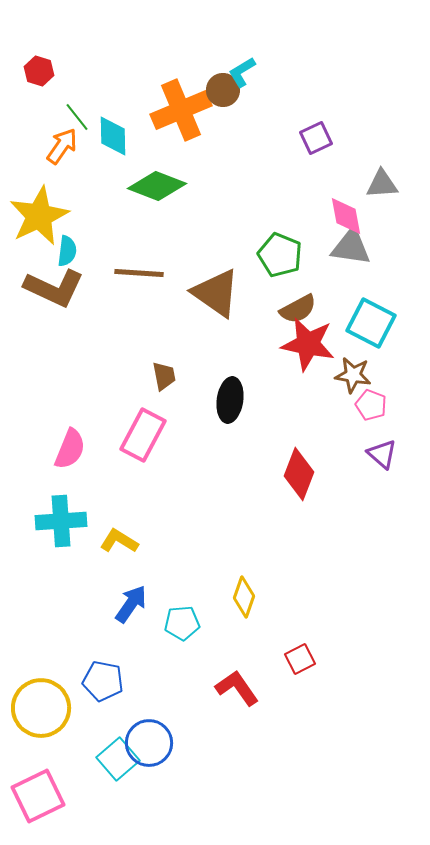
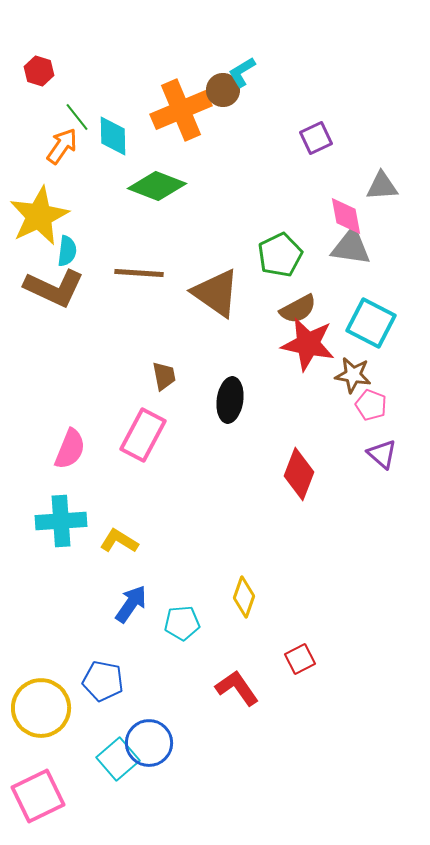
gray triangle at (382, 184): moved 2 px down
green pentagon at (280, 255): rotated 24 degrees clockwise
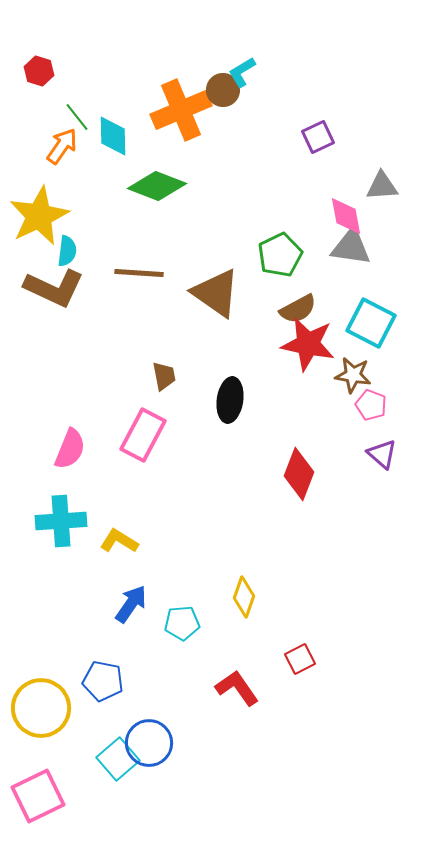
purple square at (316, 138): moved 2 px right, 1 px up
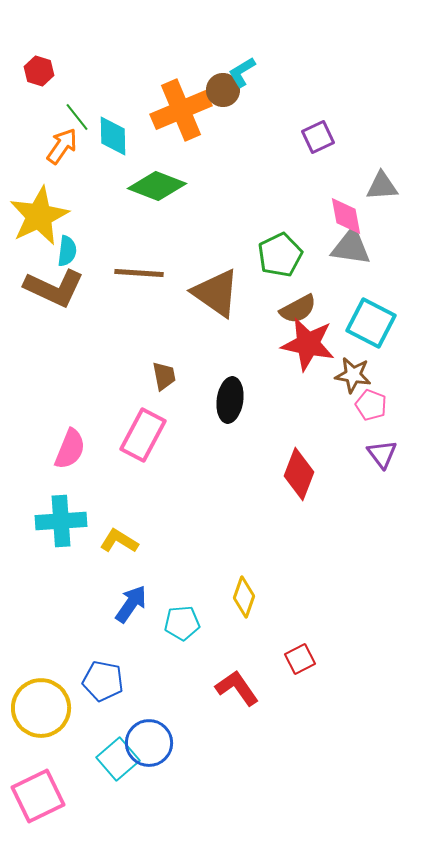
purple triangle at (382, 454): rotated 12 degrees clockwise
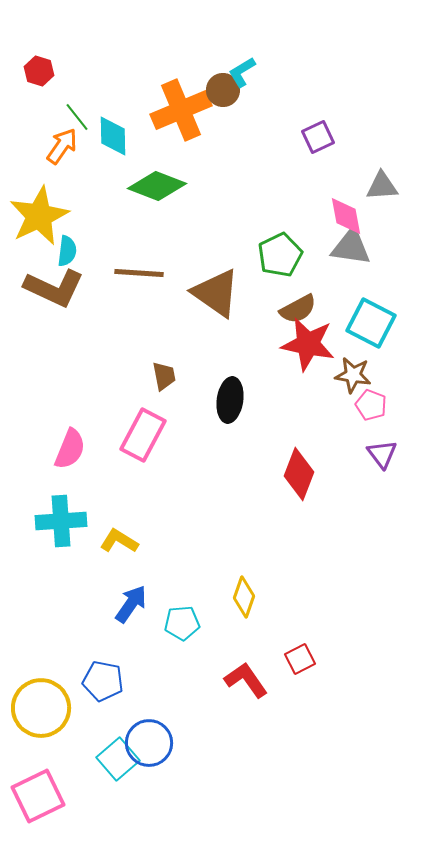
red L-shape at (237, 688): moved 9 px right, 8 px up
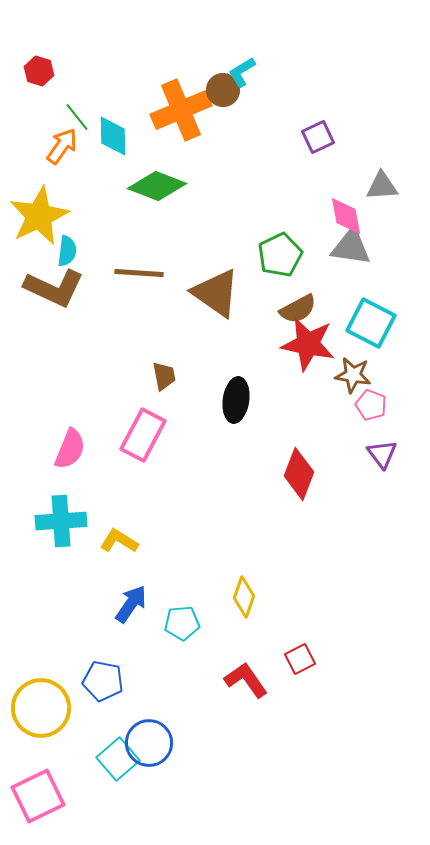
black ellipse at (230, 400): moved 6 px right
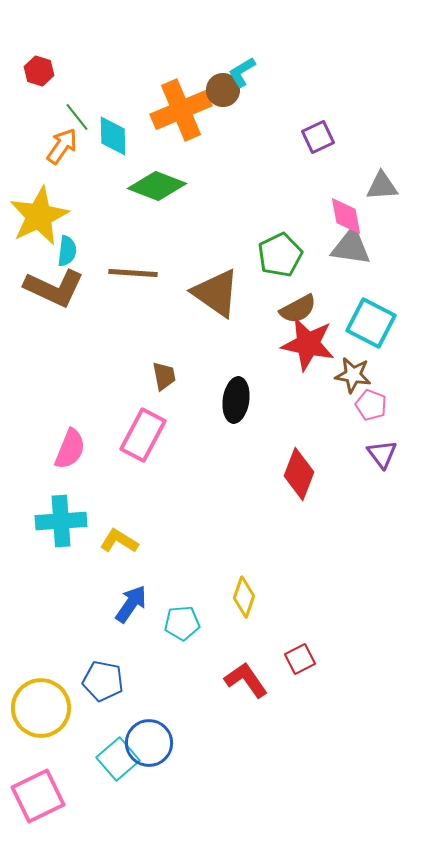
brown line at (139, 273): moved 6 px left
